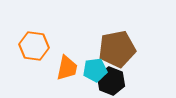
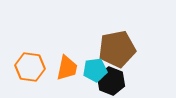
orange hexagon: moved 4 px left, 21 px down
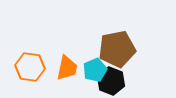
cyan pentagon: rotated 15 degrees counterclockwise
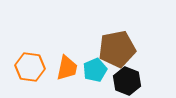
black hexagon: moved 16 px right
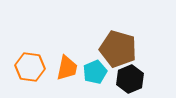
brown pentagon: moved 1 px right; rotated 27 degrees clockwise
cyan pentagon: moved 2 px down
black hexagon: moved 3 px right, 2 px up; rotated 16 degrees clockwise
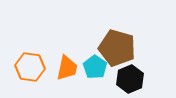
brown pentagon: moved 1 px left, 1 px up
cyan pentagon: moved 5 px up; rotated 15 degrees counterclockwise
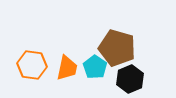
orange hexagon: moved 2 px right, 2 px up
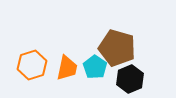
orange hexagon: rotated 24 degrees counterclockwise
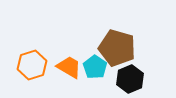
orange trapezoid: moved 2 px right, 1 px up; rotated 72 degrees counterclockwise
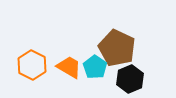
brown pentagon: rotated 9 degrees clockwise
orange hexagon: rotated 16 degrees counterclockwise
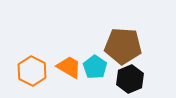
brown pentagon: moved 6 px right, 2 px up; rotated 21 degrees counterclockwise
orange hexagon: moved 6 px down
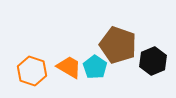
brown pentagon: moved 5 px left, 1 px up; rotated 15 degrees clockwise
orange hexagon: rotated 8 degrees counterclockwise
black hexagon: moved 23 px right, 18 px up
